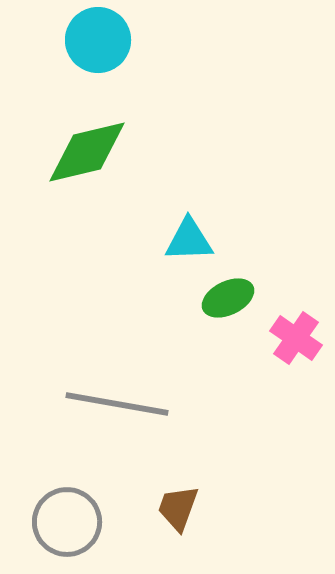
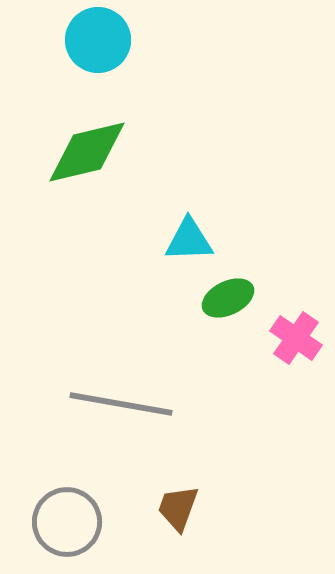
gray line: moved 4 px right
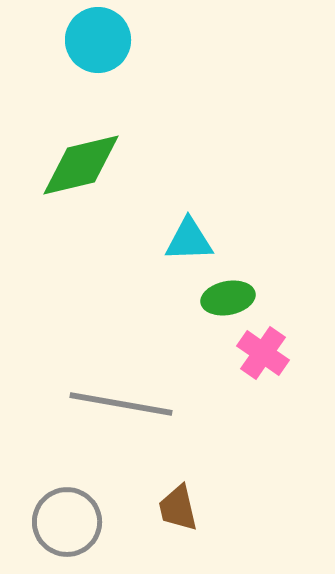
green diamond: moved 6 px left, 13 px down
green ellipse: rotated 15 degrees clockwise
pink cross: moved 33 px left, 15 px down
brown trapezoid: rotated 33 degrees counterclockwise
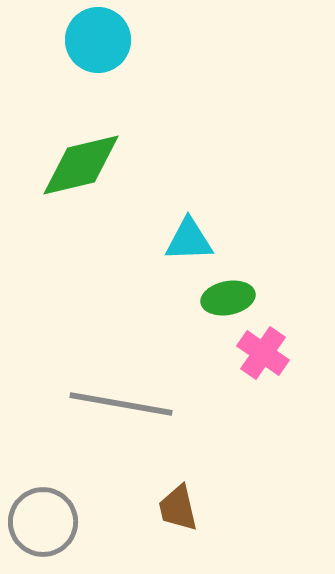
gray circle: moved 24 px left
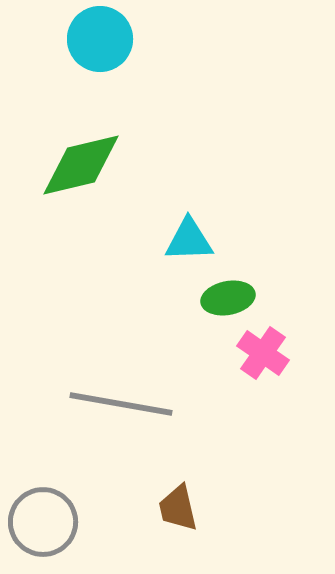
cyan circle: moved 2 px right, 1 px up
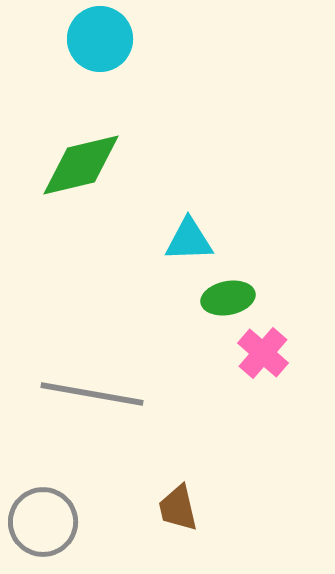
pink cross: rotated 6 degrees clockwise
gray line: moved 29 px left, 10 px up
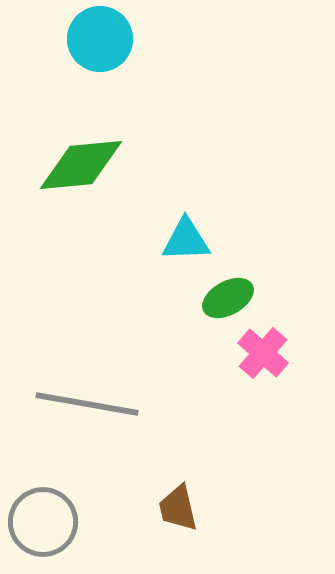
green diamond: rotated 8 degrees clockwise
cyan triangle: moved 3 px left
green ellipse: rotated 18 degrees counterclockwise
gray line: moved 5 px left, 10 px down
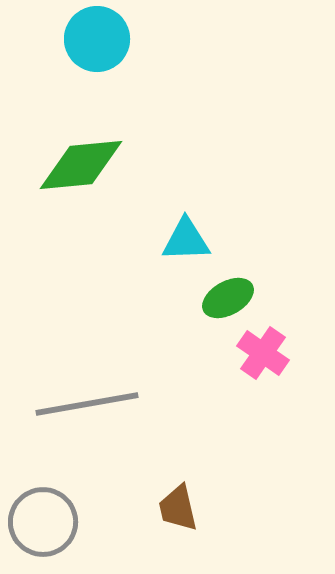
cyan circle: moved 3 px left
pink cross: rotated 6 degrees counterclockwise
gray line: rotated 20 degrees counterclockwise
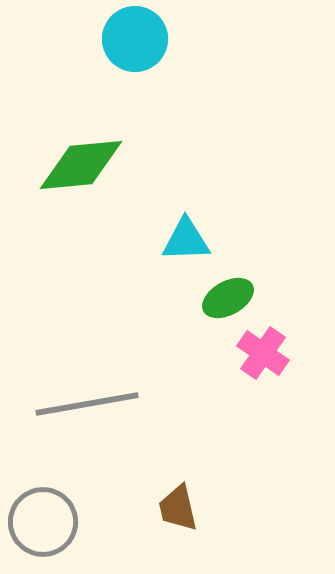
cyan circle: moved 38 px right
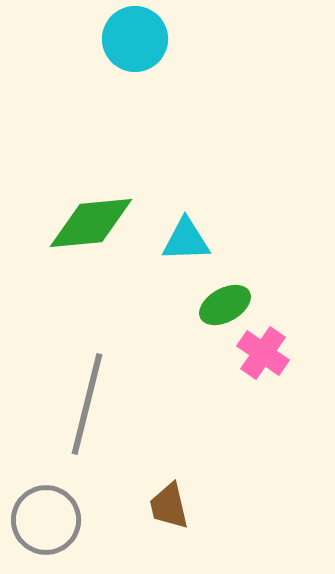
green diamond: moved 10 px right, 58 px down
green ellipse: moved 3 px left, 7 px down
gray line: rotated 66 degrees counterclockwise
brown trapezoid: moved 9 px left, 2 px up
gray circle: moved 3 px right, 2 px up
